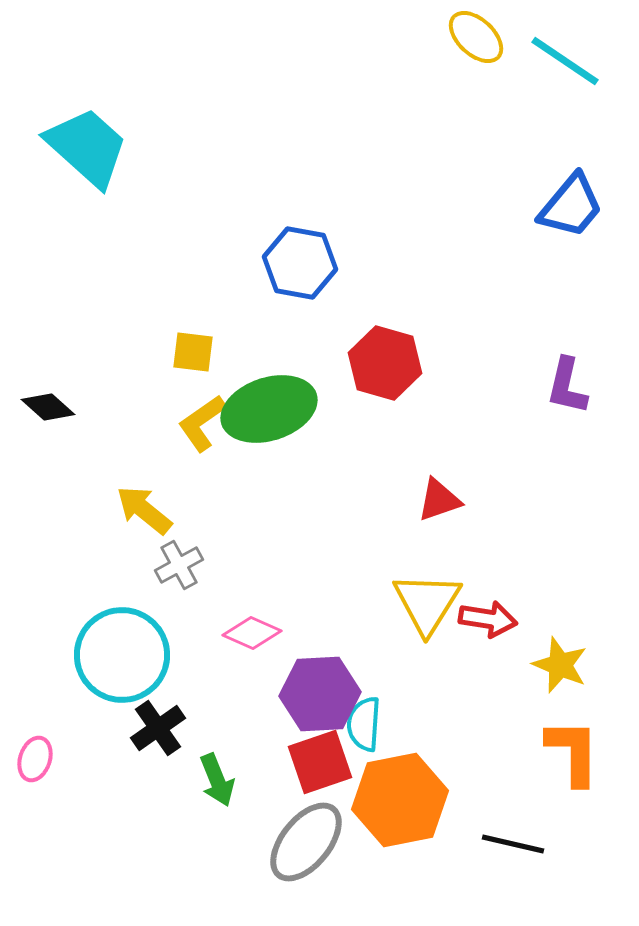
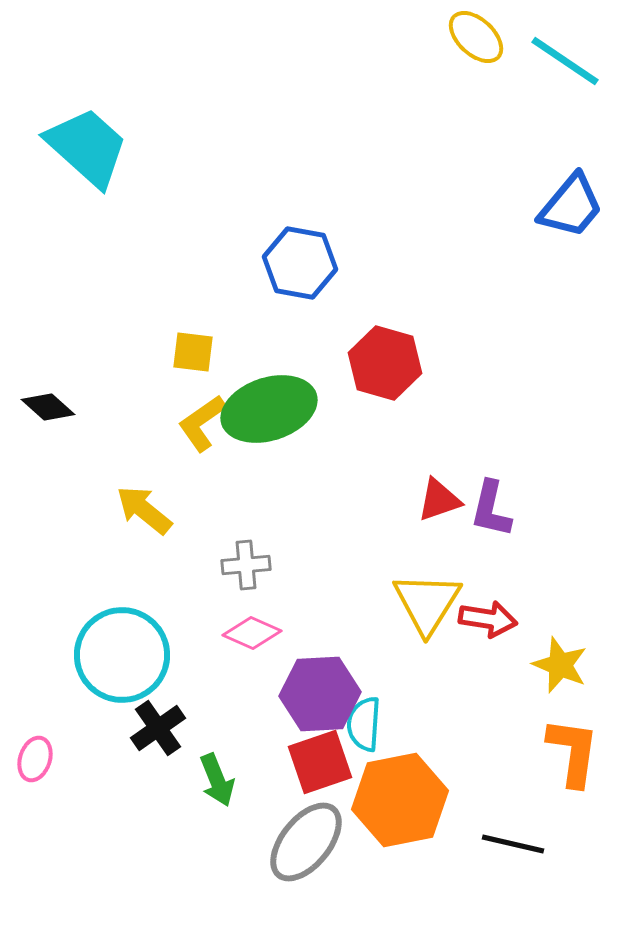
purple L-shape: moved 76 px left, 123 px down
gray cross: moved 67 px right; rotated 24 degrees clockwise
orange L-shape: rotated 8 degrees clockwise
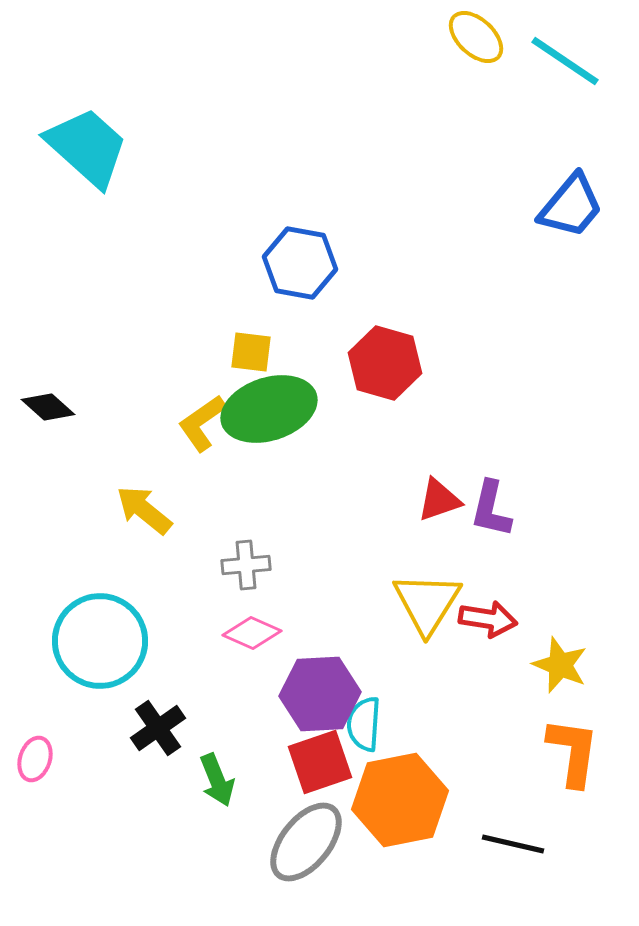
yellow square: moved 58 px right
cyan circle: moved 22 px left, 14 px up
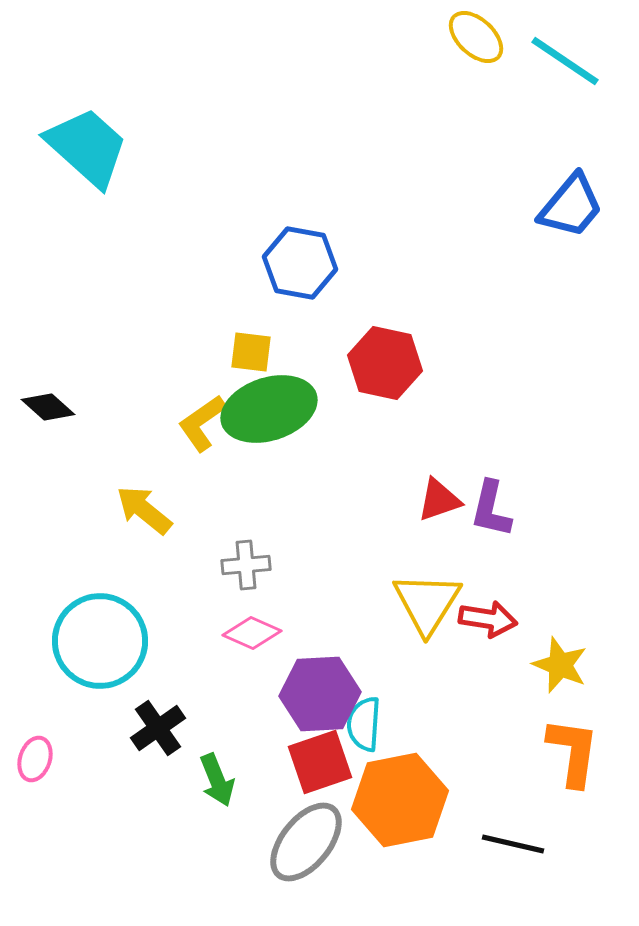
red hexagon: rotated 4 degrees counterclockwise
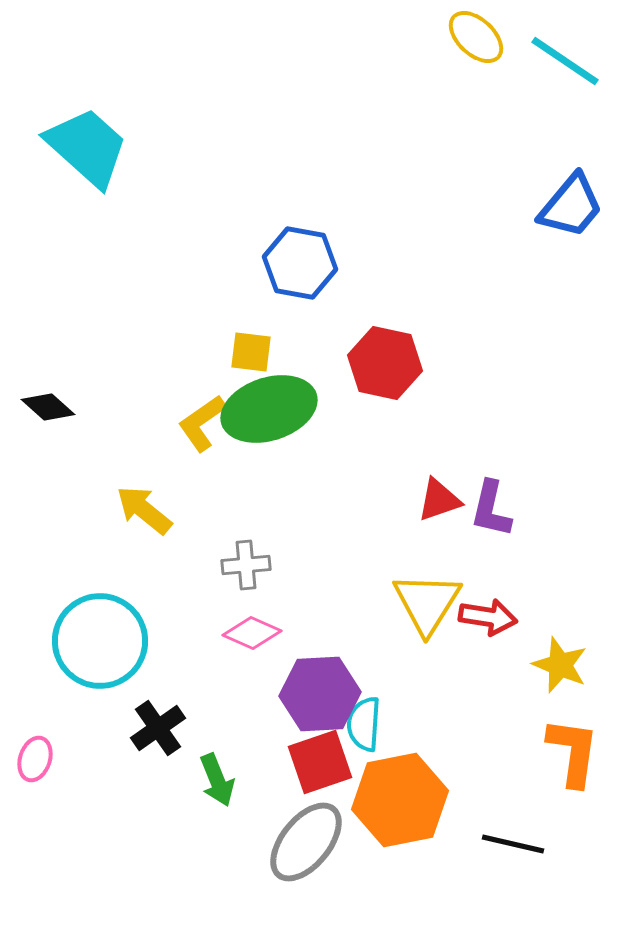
red arrow: moved 2 px up
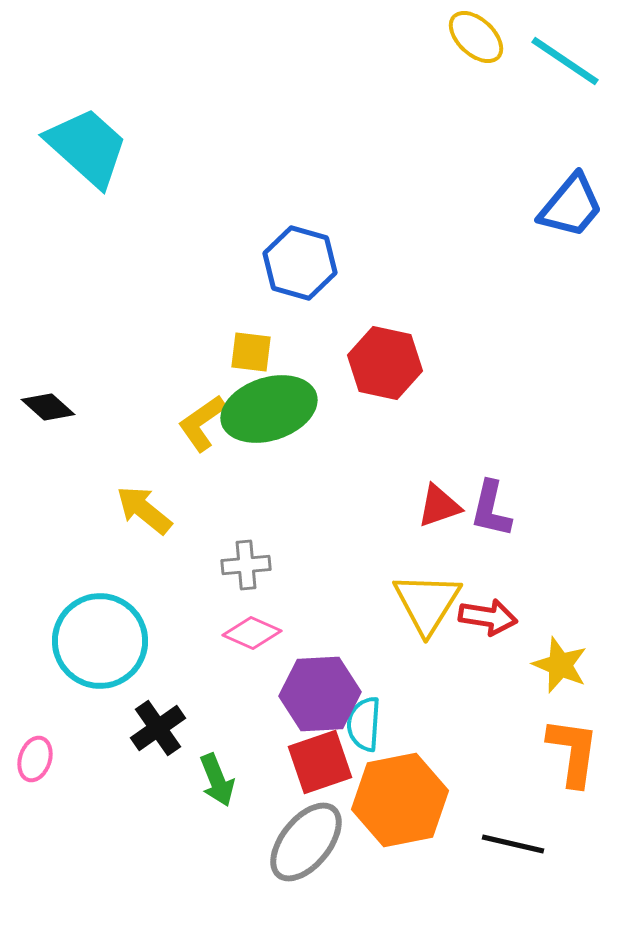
blue hexagon: rotated 6 degrees clockwise
red triangle: moved 6 px down
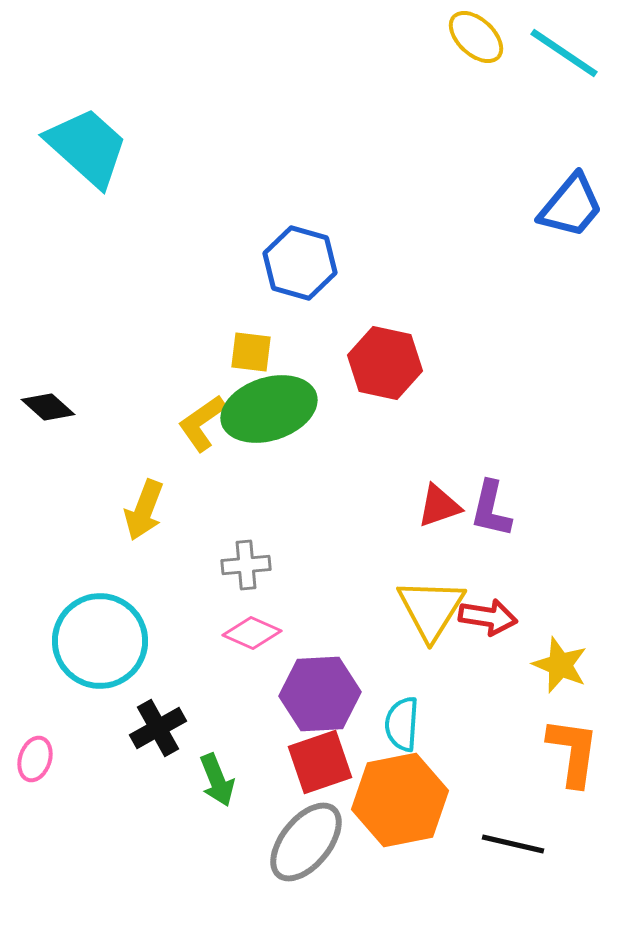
cyan line: moved 1 px left, 8 px up
yellow arrow: rotated 108 degrees counterclockwise
yellow triangle: moved 4 px right, 6 px down
cyan semicircle: moved 38 px right
black cross: rotated 6 degrees clockwise
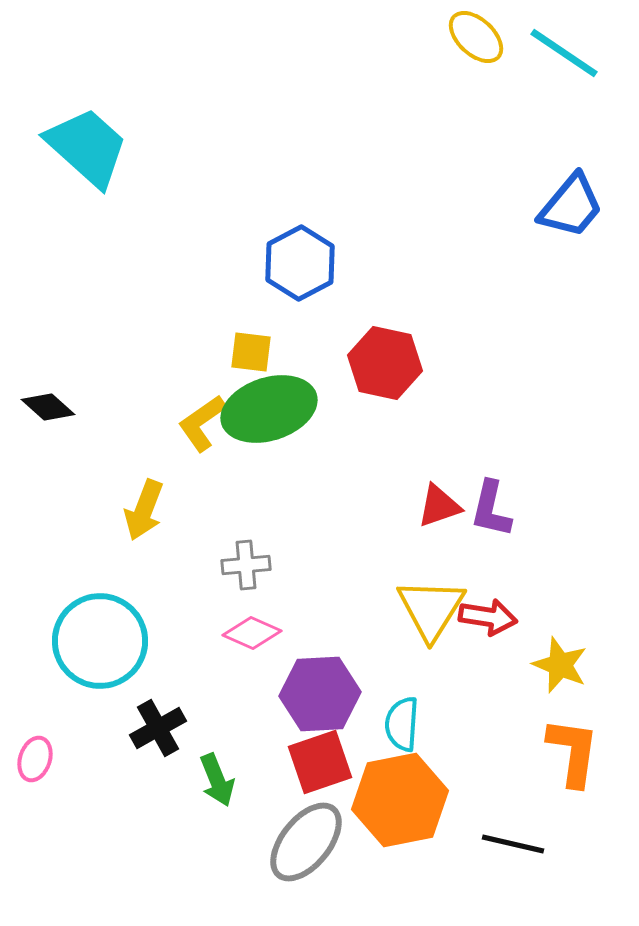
blue hexagon: rotated 16 degrees clockwise
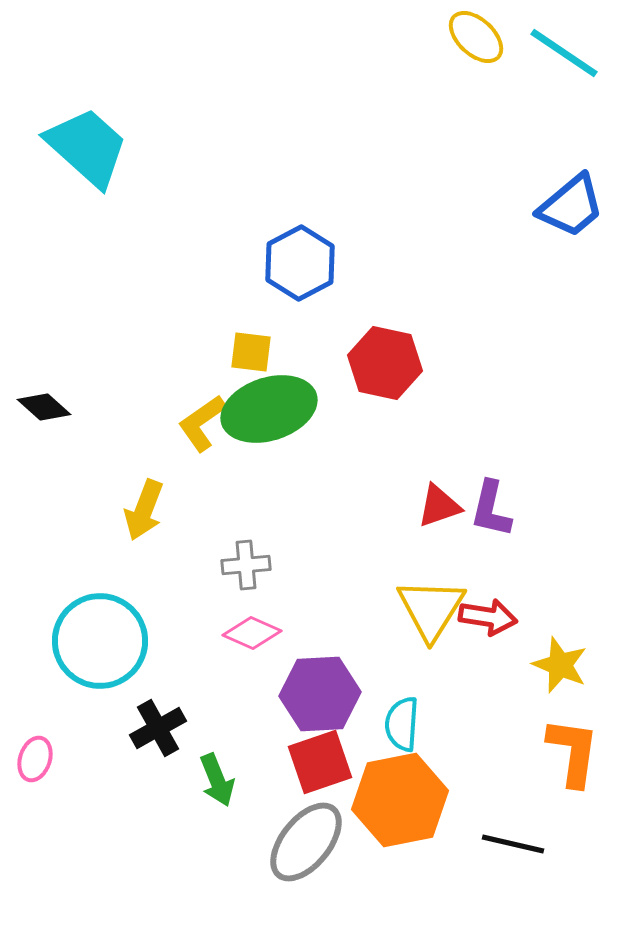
blue trapezoid: rotated 10 degrees clockwise
black diamond: moved 4 px left
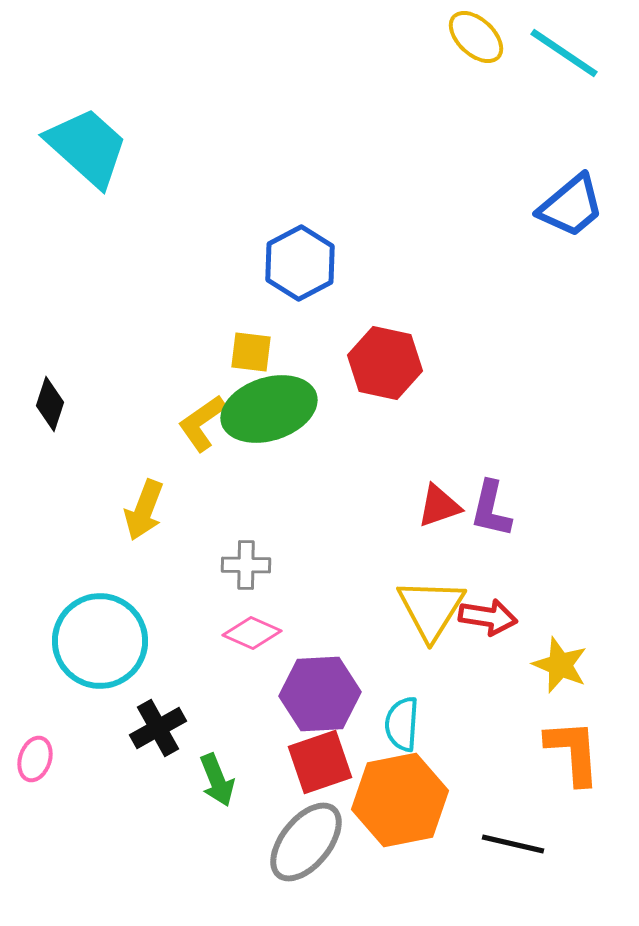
black diamond: moved 6 px right, 3 px up; rotated 66 degrees clockwise
gray cross: rotated 6 degrees clockwise
orange L-shape: rotated 12 degrees counterclockwise
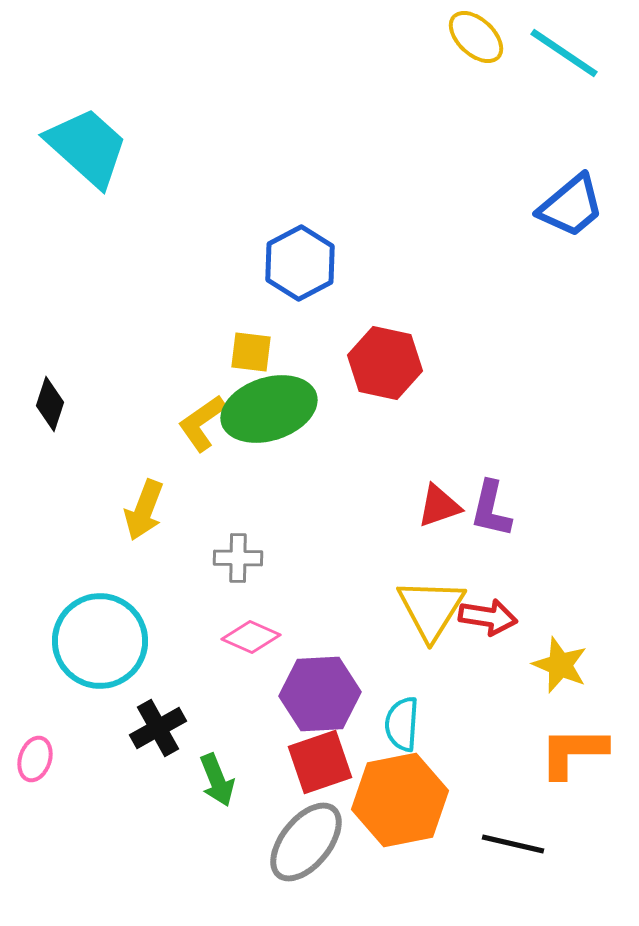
gray cross: moved 8 px left, 7 px up
pink diamond: moved 1 px left, 4 px down
orange L-shape: rotated 86 degrees counterclockwise
